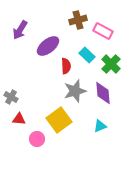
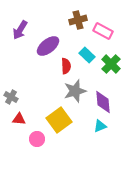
purple diamond: moved 9 px down
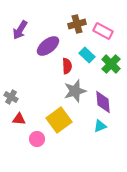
brown cross: moved 1 px left, 4 px down
red semicircle: moved 1 px right
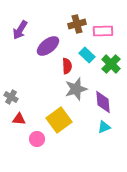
pink rectangle: rotated 30 degrees counterclockwise
gray star: moved 1 px right, 2 px up
cyan triangle: moved 4 px right, 1 px down
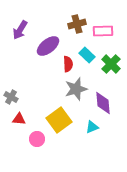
red semicircle: moved 1 px right, 2 px up
purple diamond: moved 1 px down
cyan triangle: moved 12 px left
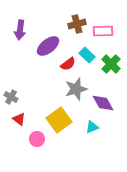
purple arrow: rotated 24 degrees counterclockwise
red semicircle: rotated 56 degrees clockwise
purple diamond: rotated 25 degrees counterclockwise
red triangle: rotated 32 degrees clockwise
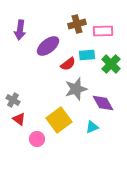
cyan rectangle: rotated 49 degrees counterclockwise
gray cross: moved 2 px right, 3 px down
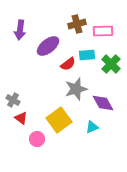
red triangle: moved 2 px right, 1 px up
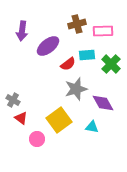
purple arrow: moved 2 px right, 1 px down
cyan triangle: rotated 32 degrees clockwise
